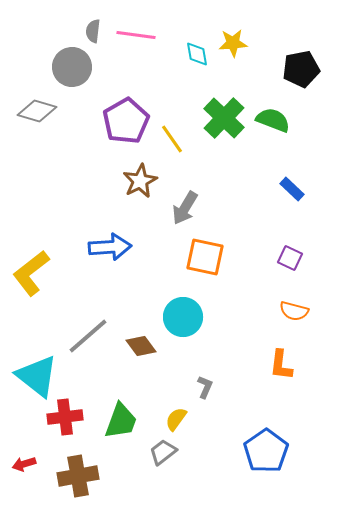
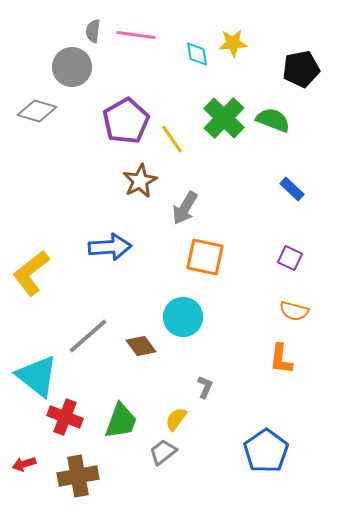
orange L-shape: moved 6 px up
red cross: rotated 28 degrees clockwise
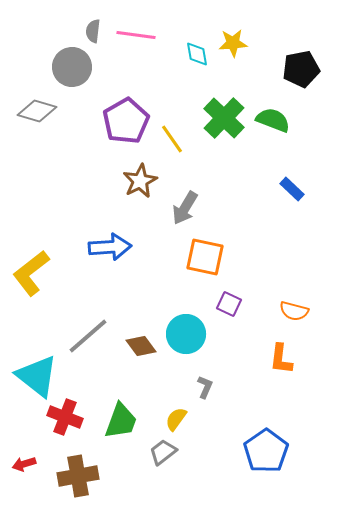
purple square: moved 61 px left, 46 px down
cyan circle: moved 3 px right, 17 px down
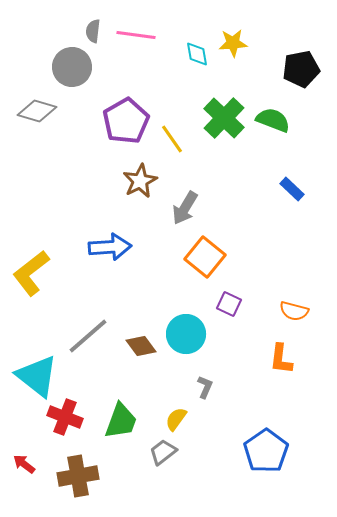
orange square: rotated 27 degrees clockwise
red arrow: rotated 55 degrees clockwise
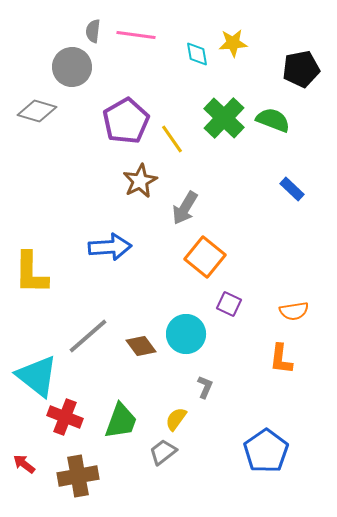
yellow L-shape: rotated 51 degrees counterclockwise
orange semicircle: rotated 24 degrees counterclockwise
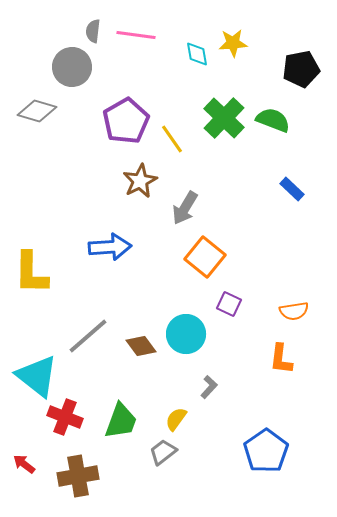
gray L-shape: moved 4 px right; rotated 20 degrees clockwise
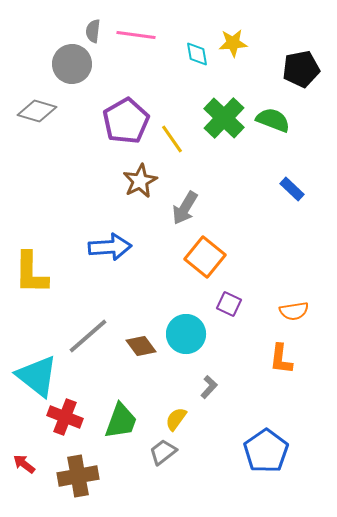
gray circle: moved 3 px up
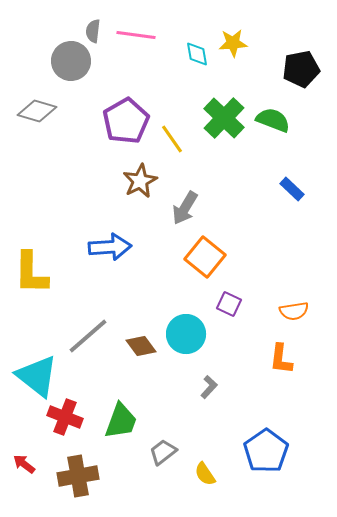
gray circle: moved 1 px left, 3 px up
yellow semicircle: moved 29 px right, 55 px down; rotated 70 degrees counterclockwise
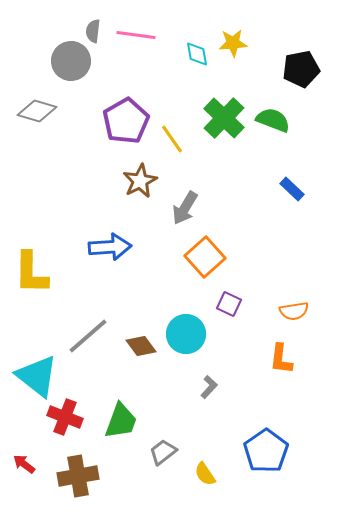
orange square: rotated 9 degrees clockwise
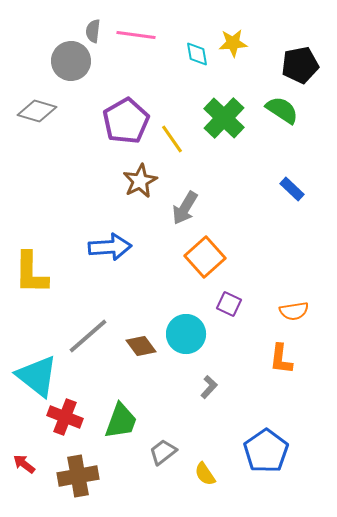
black pentagon: moved 1 px left, 4 px up
green semicircle: moved 9 px right, 10 px up; rotated 12 degrees clockwise
